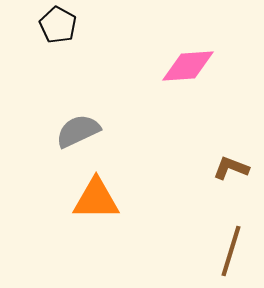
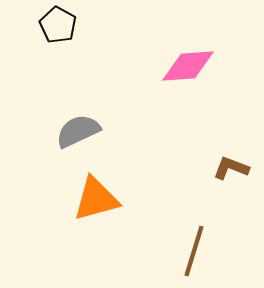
orange triangle: rotated 15 degrees counterclockwise
brown line: moved 37 px left
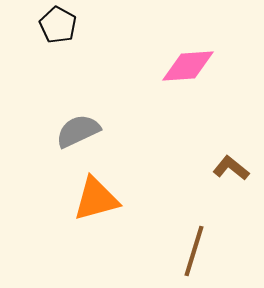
brown L-shape: rotated 18 degrees clockwise
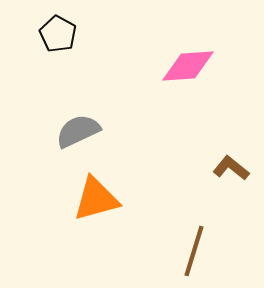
black pentagon: moved 9 px down
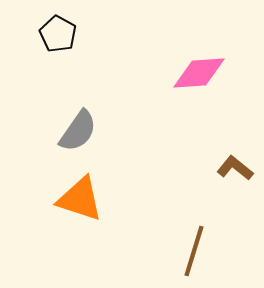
pink diamond: moved 11 px right, 7 px down
gray semicircle: rotated 150 degrees clockwise
brown L-shape: moved 4 px right
orange triangle: moved 16 px left; rotated 33 degrees clockwise
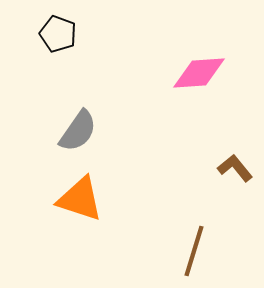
black pentagon: rotated 9 degrees counterclockwise
brown L-shape: rotated 12 degrees clockwise
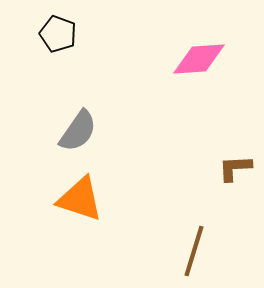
pink diamond: moved 14 px up
brown L-shape: rotated 54 degrees counterclockwise
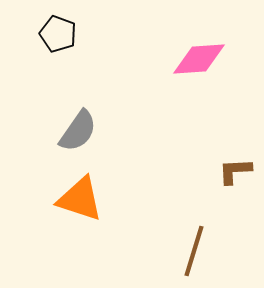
brown L-shape: moved 3 px down
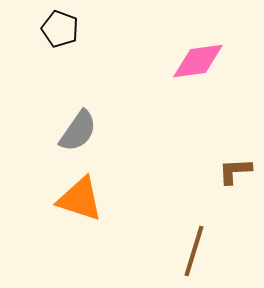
black pentagon: moved 2 px right, 5 px up
pink diamond: moved 1 px left, 2 px down; rotated 4 degrees counterclockwise
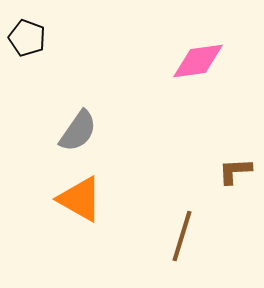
black pentagon: moved 33 px left, 9 px down
orange triangle: rotated 12 degrees clockwise
brown line: moved 12 px left, 15 px up
